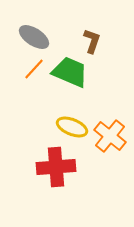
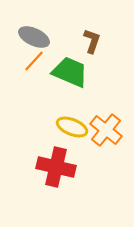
gray ellipse: rotated 8 degrees counterclockwise
orange line: moved 8 px up
orange cross: moved 4 px left, 6 px up
red cross: rotated 18 degrees clockwise
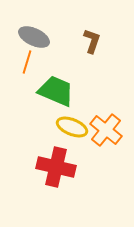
orange line: moved 7 px left, 1 px down; rotated 25 degrees counterclockwise
green trapezoid: moved 14 px left, 19 px down
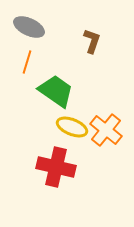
gray ellipse: moved 5 px left, 10 px up
green trapezoid: rotated 12 degrees clockwise
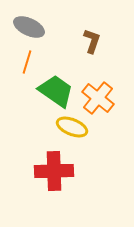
orange cross: moved 8 px left, 32 px up
red cross: moved 2 px left, 4 px down; rotated 15 degrees counterclockwise
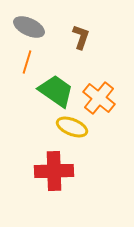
brown L-shape: moved 11 px left, 4 px up
orange cross: moved 1 px right
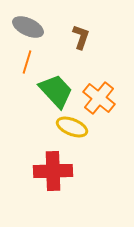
gray ellipse: moved 1 px left
green trapezoid: rotated 12 degrees clockwise
red cross: moved 1 px left
